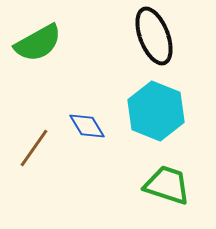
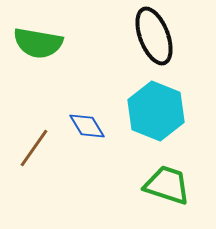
green semicircle: rotated 39 degrees clockwise
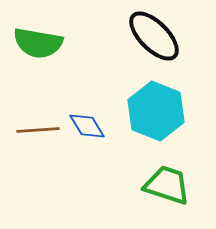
black ellipse: rotated 24 degrees counterclockwise
brown line: moved 4 px right, 18 px up; rotated 51 degrees clockwise
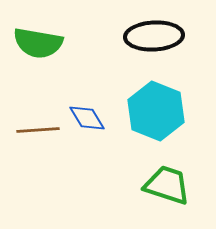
black ellipse: rotated 48 degrees counterclockwise
blue diamond: moved 8 px up
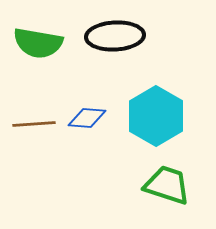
black ellipse: moved 39 px left
cyan hexagon: moved 5 px down; rotated 8 degrees clockwise
blue diamond: rotated 54 degrees counterclockwise
brown line: moved 4 px left, 6 px up
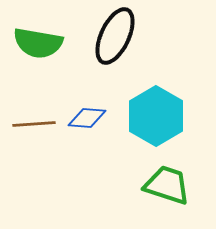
black ellipse: rotated 62 degrees counterclockwise
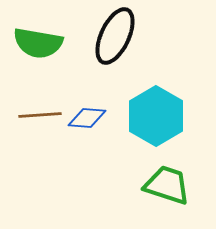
brown line: moved 6 px right, 9 px up
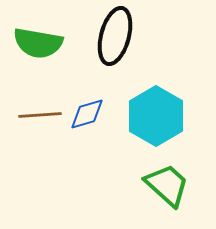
black ellipse: rotated 10 degrees counterclockwise
blue diamond: moved 4 px up; rotated 21 degrees counterclockwise
green trapezoid: rotated 24 degrees clockwise
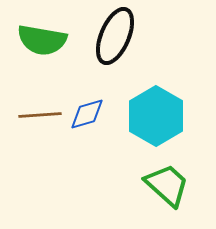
black ellipse: rotated 8 degrees clockwise
green semicircle: moved 4 px right, 3 px up
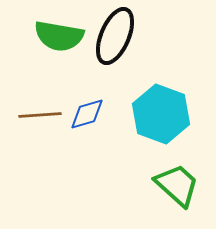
green semicircle: moved 17 px right, 4 px up
cyan hexagon: moved 5 px right, 2 px up; rotated 10 degrees counterclockwise
green trapezoid: moved 10 px right
